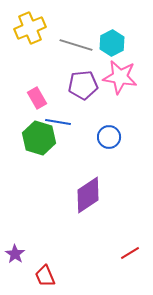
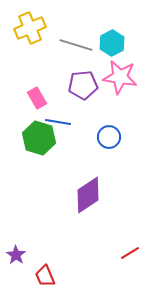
purple star: moved 1 px right, 1 px down
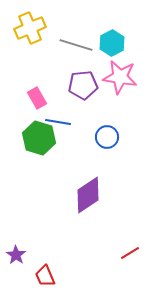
blue circle: moved 2 px left
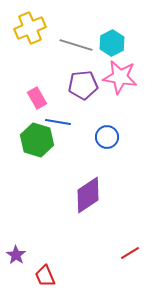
green hexagon: moved 2 px left, 2 px down
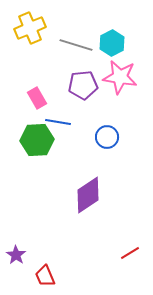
green hexagon: rotated 20 degrees counterclockwise
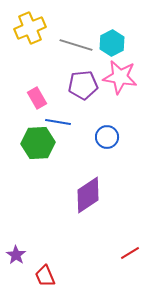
green hexagon: moved 1 px right, 3 px down
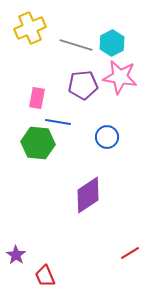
pink rectangle: rotated 40 degrees clockwise
green hexagon: rotated 8 degrees clockwise
